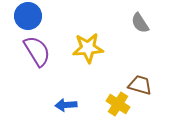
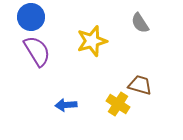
blue circle: moved 3 px right, 1 px down
yellow star: moved 4 px right, 7 px up; rotated 12 degrees counterclockwise
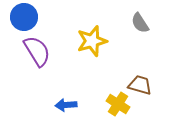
blue circle: moved 7 px left
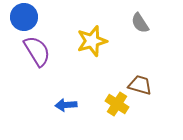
yellow cross: moved 1 px left
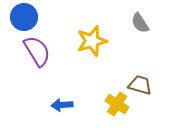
blue arrow: moved 4 px left
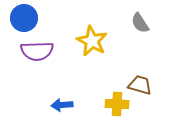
blue circle: moved 1 px down
yellow star: rotated 28 degrees counterclockwise
purple semicircle: rotated 120 degrees clockwise
yellow cross: rotated 30 degrees counterclockwise
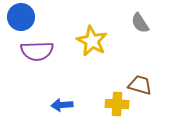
blue circle: moved 3 px left, 1 px up
